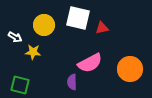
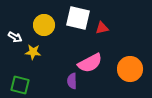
purple semicircle: moved 1 px up
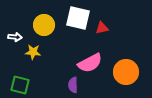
white arrow: rotated 24 degrees counterclockwise
orange circle: moved 4 px left, 3 px down
purple semicircle: moved 1 px right, 4 px down
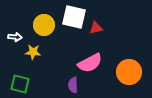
white square: moved 4 px left, 1 px up
red triangle: moved 6 px left
orange circle: moved 3 px right
green square: moved 1 px up
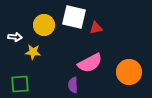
green square: rotated 18 degrees counterclockwise
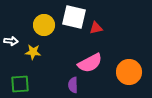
white arrow: moved 4 px left, 4 px down
